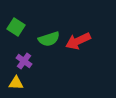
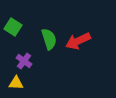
green square: moved 3 px left
green semicircle: rotated 90 degrees counterclockwise
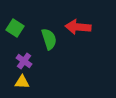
green square: moved 2 px right, 1 px down
red arrow: moved 14 px up; rotated 30 degrees clockwise
yellow triangle: moved 6 px right, 1 px up
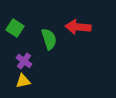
yellow triangle: moved 1 px right, 1 px up; rotated 14 degrees counterclockwise
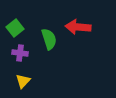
green square: rotated 18 degrees clockwise
purple cross: moved 4 px left, 8 px up; rotated 28 degrees counterclockwise
yellow triangle: rotated 35 degrees counterclockwise
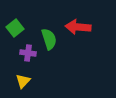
purple cross: moved 8 px right
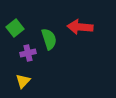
red arrow: moved 2 px right
purple cross: rotated 21 degrees counterclockwise
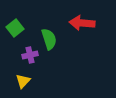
red arrow: moved 2 px right, 4 px up
purple cross: moved 2 px right, 2 px down
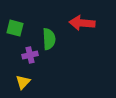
green square: rotated 36 degrees counterclockwise
green semicircle: rotated 15 degrees clockwise
yellow triangle: moved 1 px down
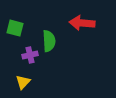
green semicircle: moved 2 px down
